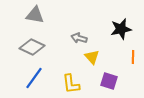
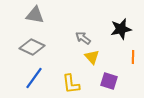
gray arrow: moved 4 px right; rotated 21 degrees clockwise
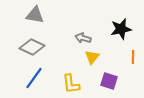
gray arrow: rotated 21 degrees counterclockwise
yellow triangle: rotated 21 degrees clockwise
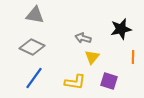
yellow L-shape: moved 4 px right, 2 px up; rotated 75 degrees counterclockwise
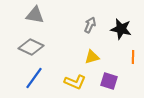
black star: rotated 25 degrees clockwise
gray arrow: moved 7 px right, 13 px up; rotated 98 degrees clockwise
gray diamond: moved 1 px left
yellow triangle: rotated 35 degrees clockwise
yellow L-shape: rotated 15 degrees clockwise
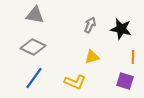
gray diamond: moved 2 px right
purple square: moved 16 px right
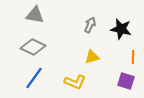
purple square: moved 1 px right
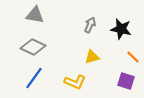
orange line: rotated 48 degrees counterclockwise
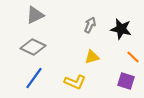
gray triangle: rotated 36 degrees counterclockwise
